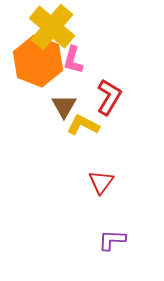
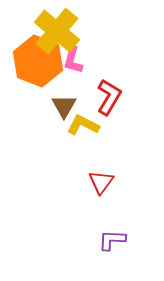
yellow cross: moved 5 px right, 4 px down
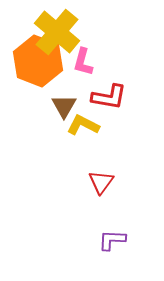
yellow cross: moved 1 px down
pink L-shape: moved 10 px right, 2 px down
red L-shape: rotated 69 degrees clockwise
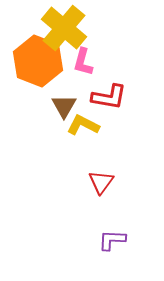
yellow cross: moved 7 px right, 4 px up
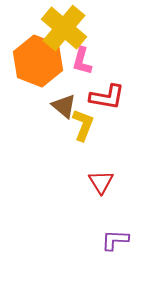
pink L-shape: moved 1 px left, 1 px up
red L-shape: moved 2 px left
brown triangle: rotated 20 degrees counterclockwise
yellow L-shape: rotated 84 degrees clockwise
red triangle: rotated 8 degrees counterclockwise
purple L-shape: moved 3 px right
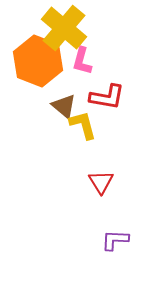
yellow L-shape: rotated 36 degrees counterclockwise
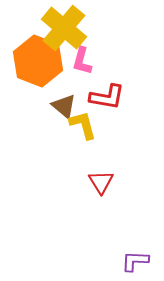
purple L-shape: moved 20 px right, 21 px down
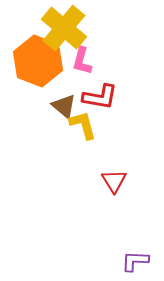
red L-shape: moved 7 px left
red triangle: moved 13 px right, 1 px up
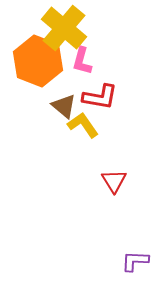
yellow L-shape: rotated 20 degrees counterclockwise
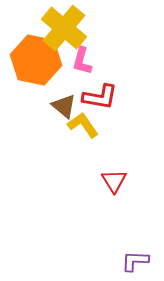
orange hexagon: moved 2 px left, 1 px up; rotated 9 degrees counterclockwise
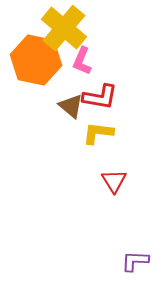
pink L-shape: rotated 8 degrees clockwise
brown triangle: moved 7 px right
yellow L-shape: moved 15 px right, 8 px down; rotated 48 degrees counterclockwise
